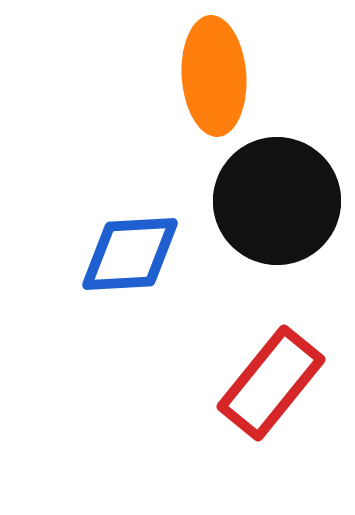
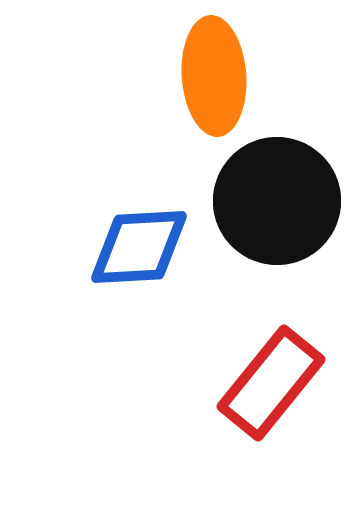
blue diamond: moved 9 px right, 7 px up
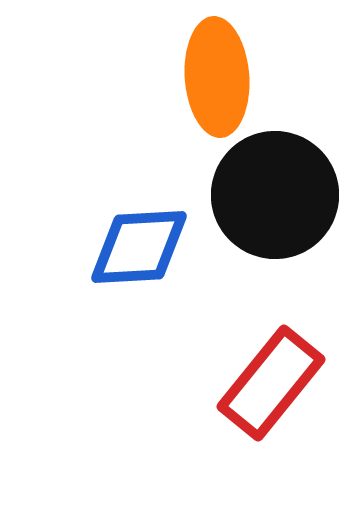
orange ellipse: moved 3 px right, 1 px down
black circle: moved 2 px left, 6 px up
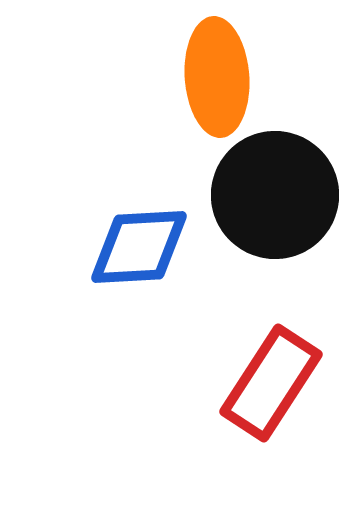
red rectangle: rotated 6 degrees counterclockwise
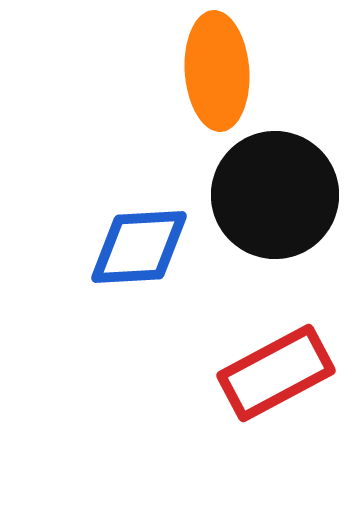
orange ellipse: moved 6 px up
red rectangle: moved 5 px right, 10 px up; rotated 29 degrees clockwise
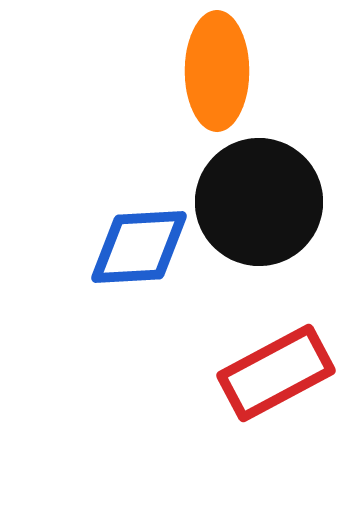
orange ellipse: rotated 4 degrees clockwise
black circle: moved 16 px left, 7 px down
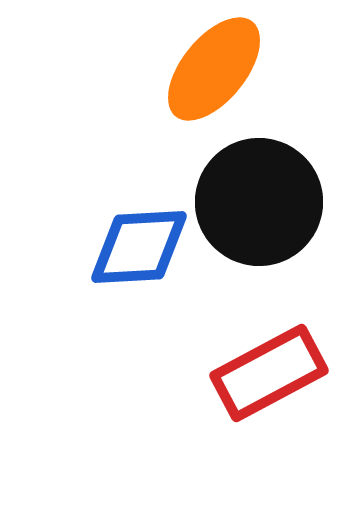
orange ellipse: moved 3 px left, 2 px up; rotated 39 degrees clockwise
red rectangle: moved 7 px left
